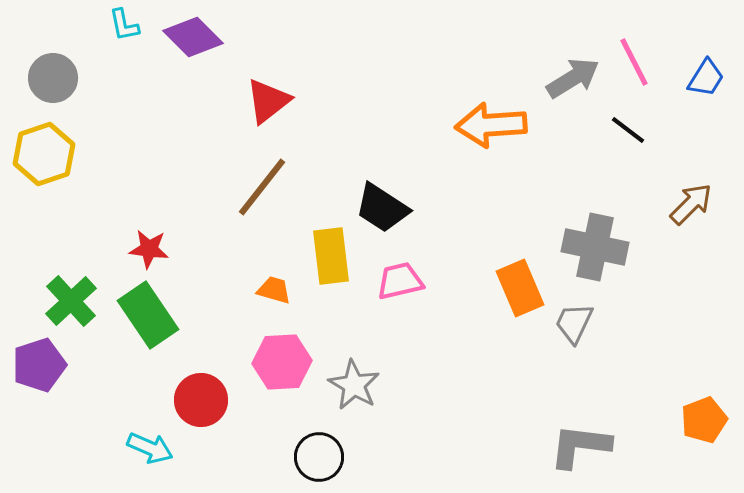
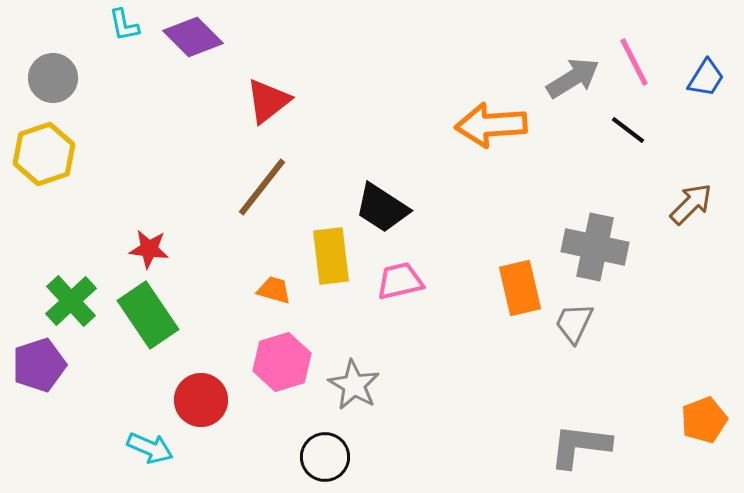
orange rectangle: rotated 10 degrees clockwise
pink hexagon: rotated 14 degrees counterclockwise
black circle: moved 6 px right
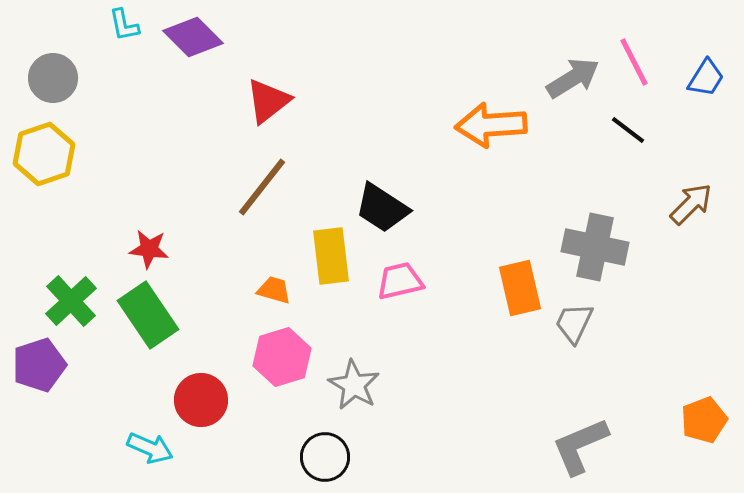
pink hexagon: moved 5 px up
gray L-shape: rotated 30 degrees counterclockwise
